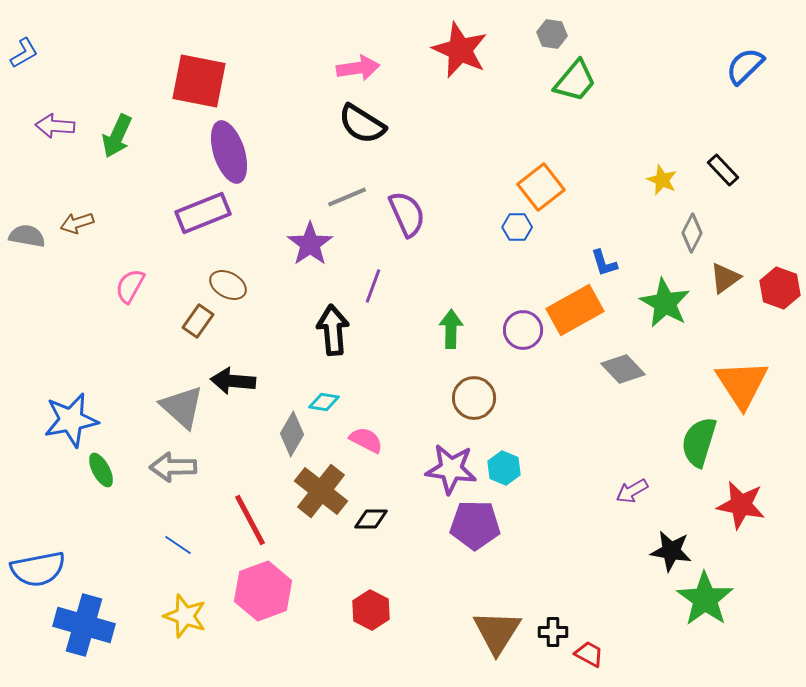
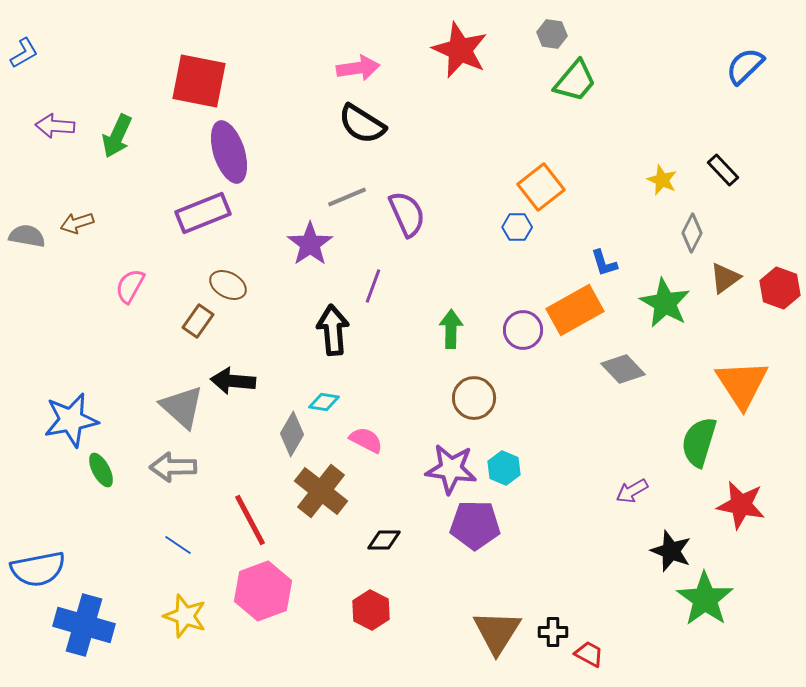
black diamond at (371, 519): moved 13 px right, 21 px down
black star at (671, 551): rotated 12 degrees clockwise
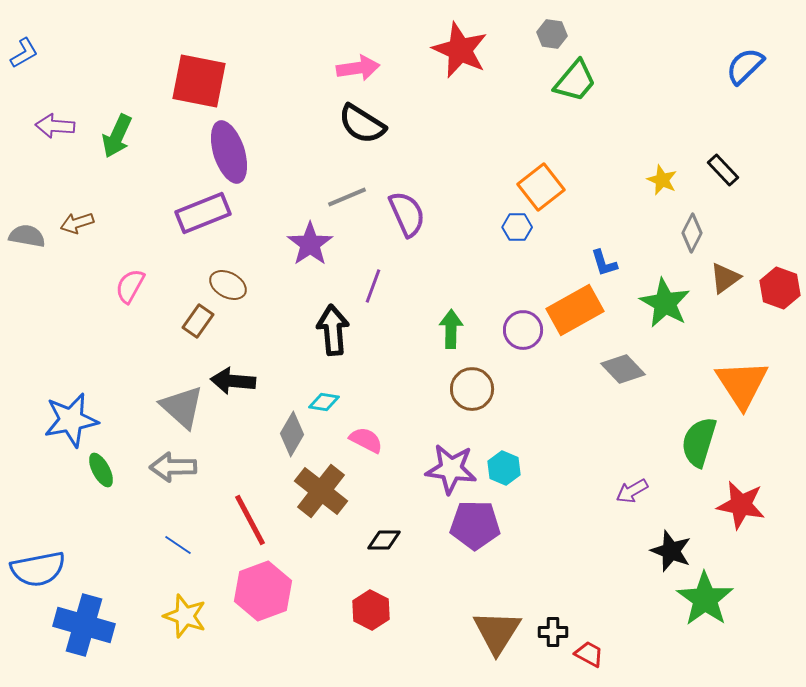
brown circle at (474, 398): moved 2 px left, 9 px up
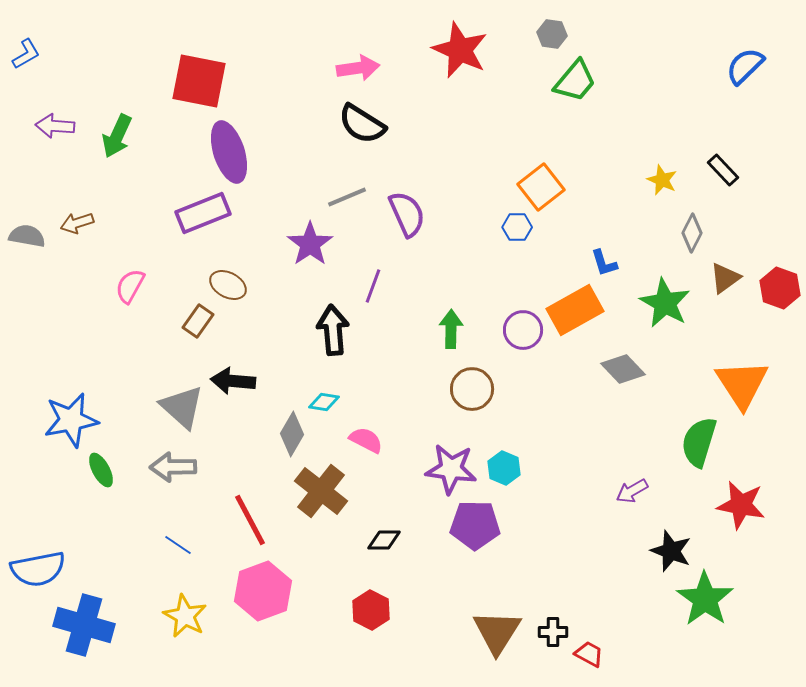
blue L-shape at (24, 53): moved 2 px right, 1 px down
yellow star at (185, 616): rotated 9 degrees clockwise
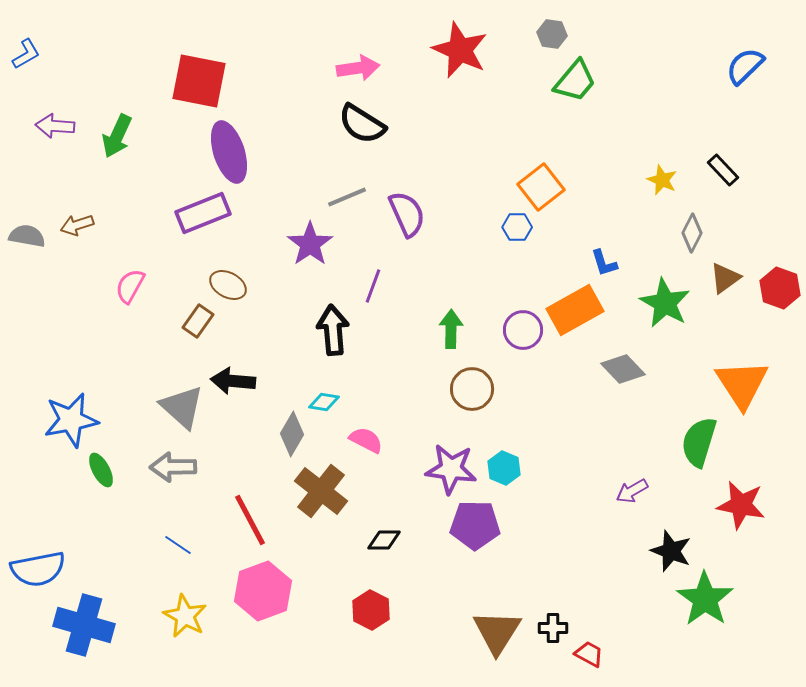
brown arrow at (77, 223): moved 2 px down
black cross at (553, 632): moved 4 px up
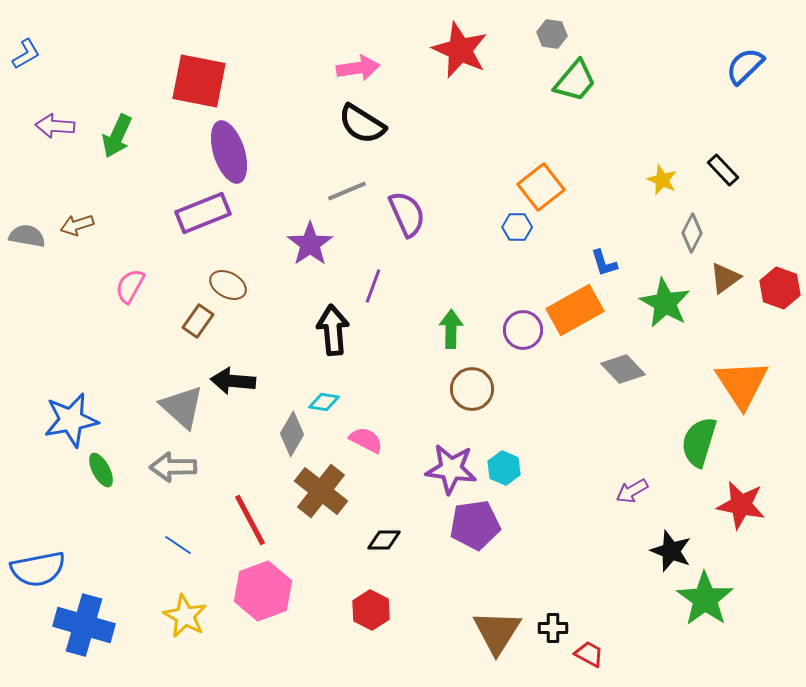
gray line at (347, 197): moved 6 px up
purple pentagon at (475, 525): rotated 9 degrees counterclockwise
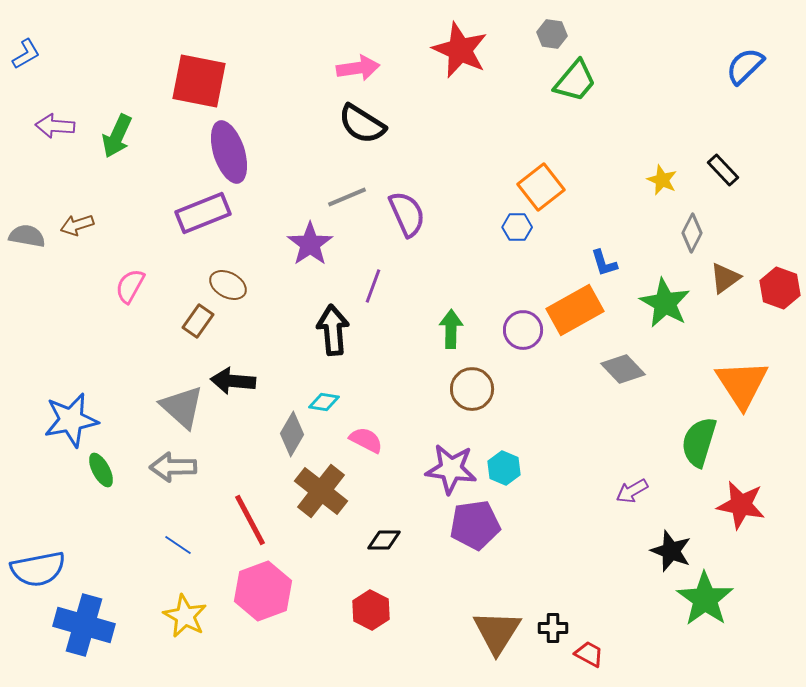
gray line at (347, 191): moved 6 px down
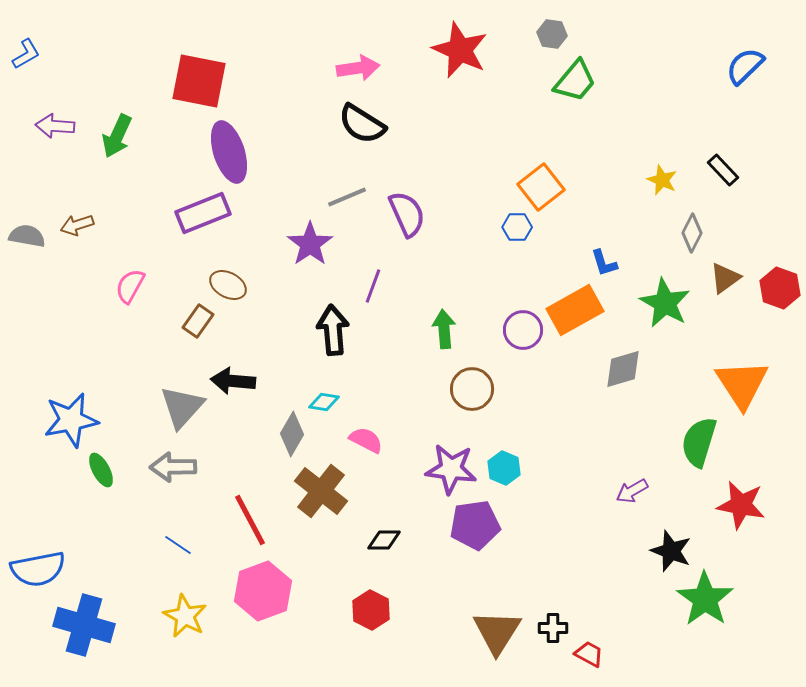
green arrow at (451, 329): moved 7 px left; rotated 6 degrees counterclockwise
gray diamond at (623, 369): rotated 63 degrees counterclockwise
gray triangle at (182, 407): rotated 30 degrees clockwise
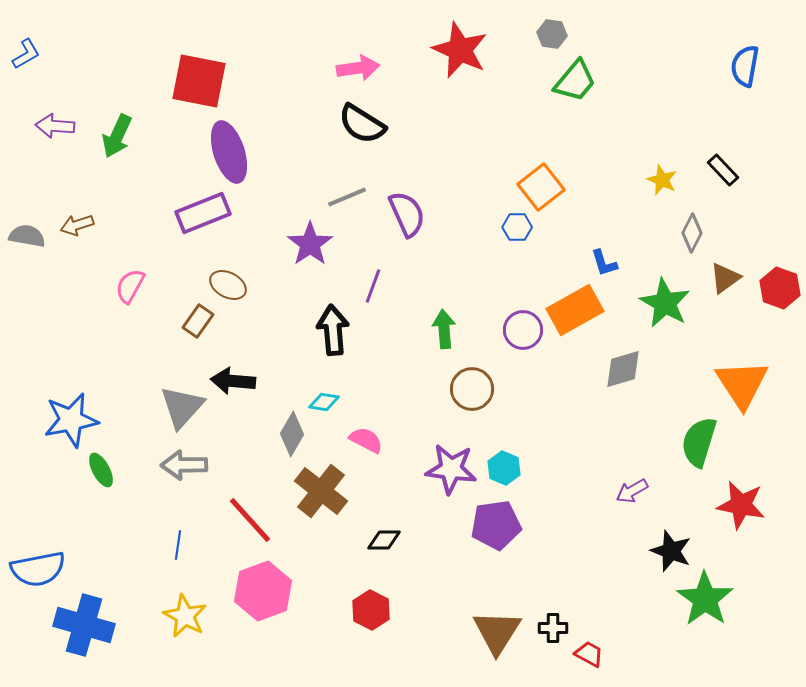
blue semicircle at (745, 66): rotated 36 degrees counterclockwise
gray arrow at (173, 467): moved 11 px right, 2 px up
red line at (250, 520): rotated 14 degrees counterclockwise
purple pentagon at (475, 525): moved 21 px right
blue line at (178, 545): rotated 64 degrees clockwise
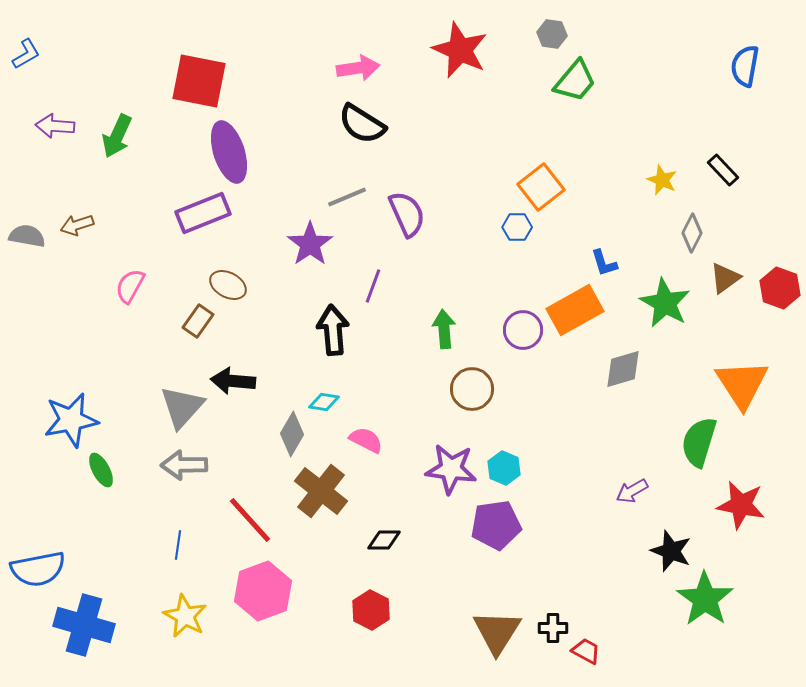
red trapezoid at (589, 654): moved 3 px left, 3 px up
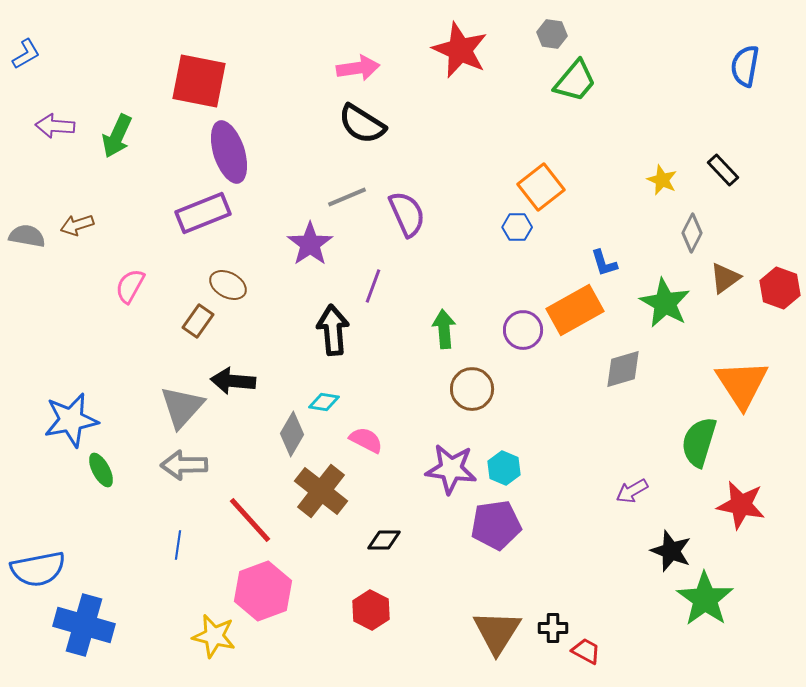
yellow star at (185, 616): moved 29 px right, 20 px down; rotated 15 degrees counterclockwise
